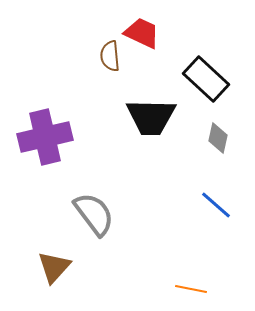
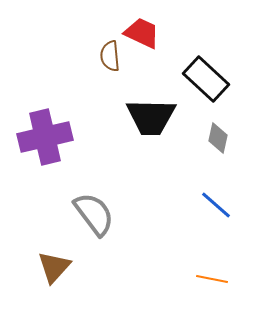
orange line: moved 21 px right, 10 px up
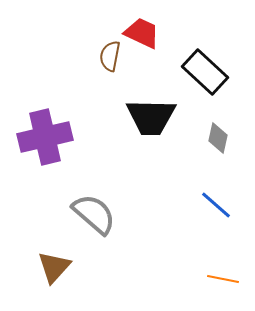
brown semicircle: rotated 16 degrees clockwise
black rectangle: moved 1 px left, 7 px up
gray semicircle: rotated 12 degrees counterclockwise
orange line: moved 11 px right
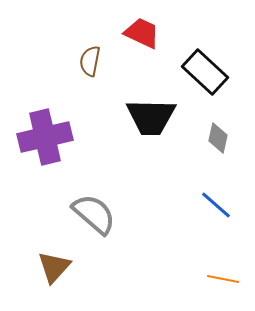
brown semicircle: moved 20 px left, 5 px down
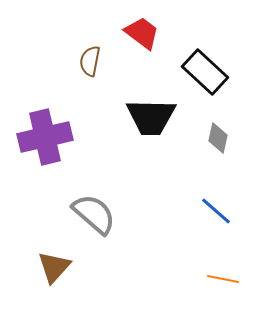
red trapezoid: rotated 12 degrees clockwise
blue line: moved 6 px down
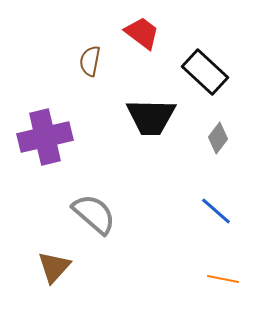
gray diamond: rotated 24 degrees clockwise
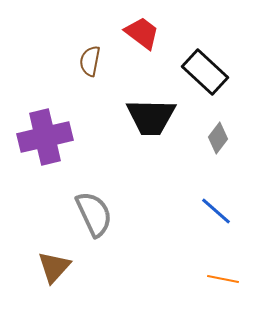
gray semicircle: rotated 24 degrees clockwise
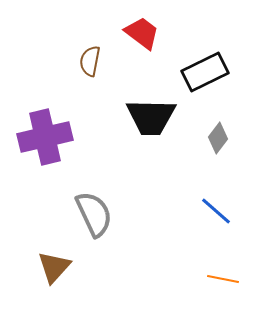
black rectangle: rotated 69 degrees counterclockwise
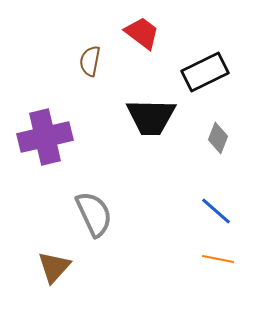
gray diamond: rotated 16 degrees counterclockwise
orange line: moved 5 px left, 20 px up
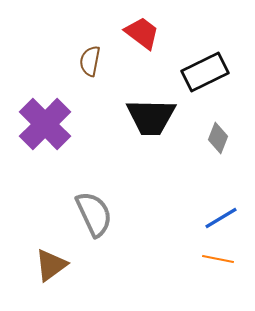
purple cross: moved 13 px up; rotated 32 degrees counterclockwise
blue line: moved 5 px right, 7 px down; rotated 72 degrees counterclockwise
brown triangle: moved 3 px left, 2 px up; rotated 12 degrees clockwise
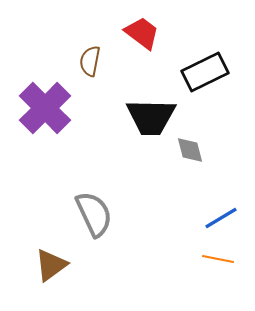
purple cross: moved 16 px up
gray diamond: moved 28 px left, 12 px down; rotated 36 degrees counterclockwise
